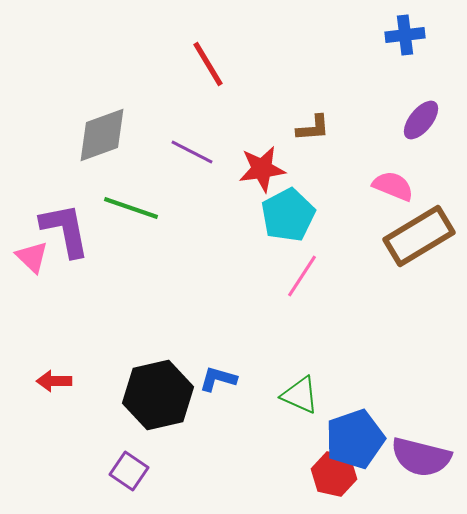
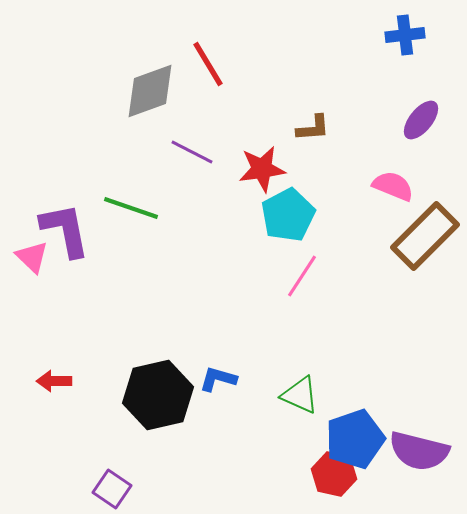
gray diamond: moved 48 px right, 44 px up
brown rectangle: moved 6 px right; rotated 14 degrees counterclockwise
purple semicircle: moved 2 px left, 6 px up
purple square: moved 17 px left, 18 px down
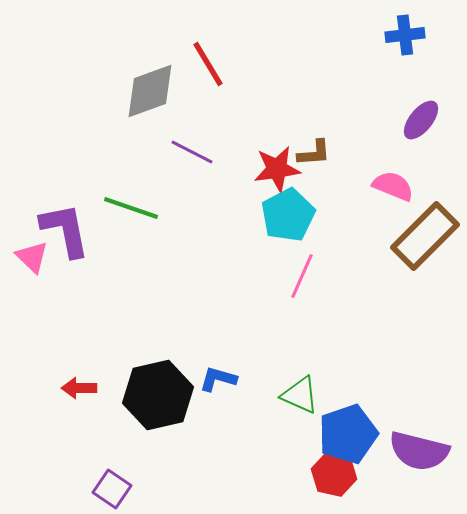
brown L-shape: moved 1 px right, 25 px down
red star: moved 15 px right
pink line: rotated 9 degrees counterclockwise
red arrow: moved 25 px right, 7 px down
blue pentagon: moved 7 px left, 5 px up
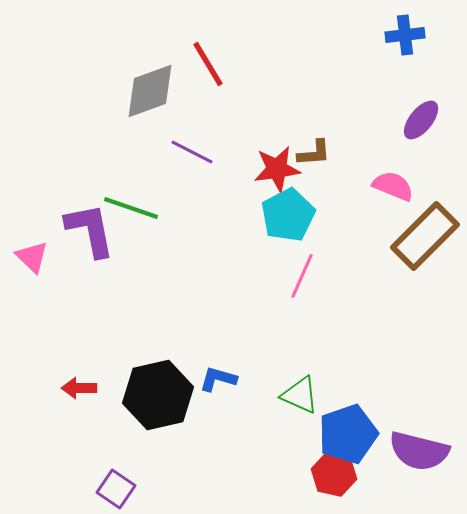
purple L-shape: moved 25 px right
purple square: moved 4 px right
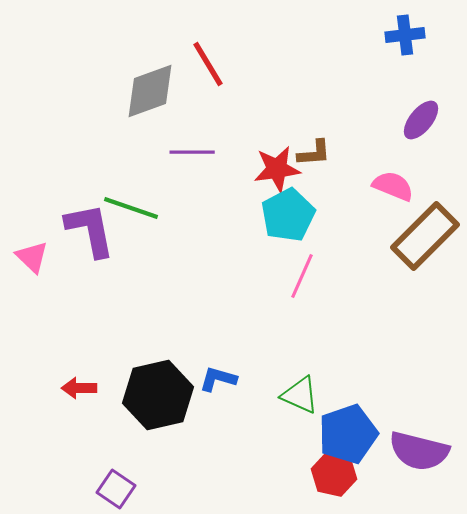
purple line: rotated 27 degrees counterclockwise
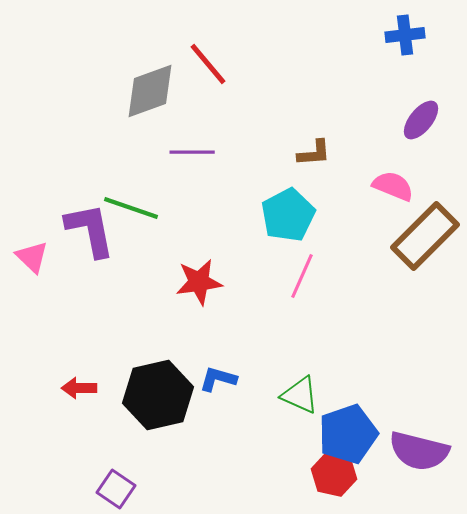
red line: rotated 9 degrees counterclockwise
red star: moved 78 px left, 113 px down
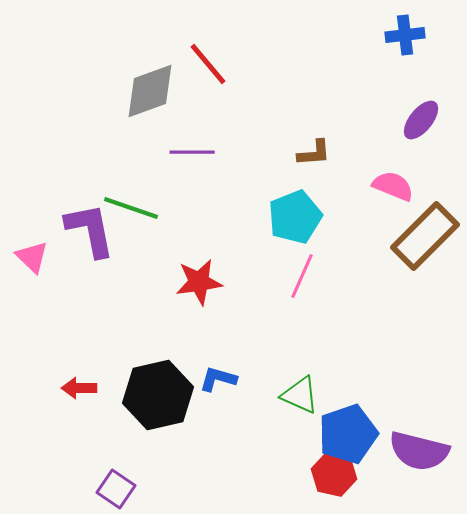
cyan pentagon: moved 7 px right, 2 px down; rotated 6 degrees clockwise
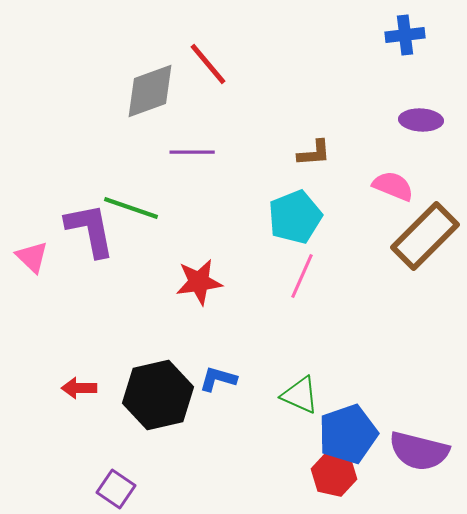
purple ellipse: rotated 54 degrees clockwise
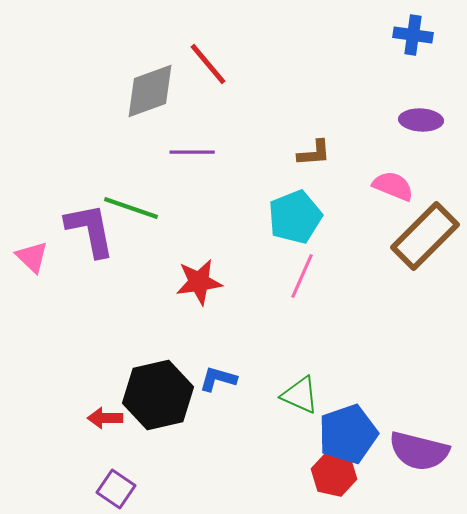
blue cross: moved 8 px right; rotated 15 degrees clockwise
red arrow: moved 26 px right, 30 px down
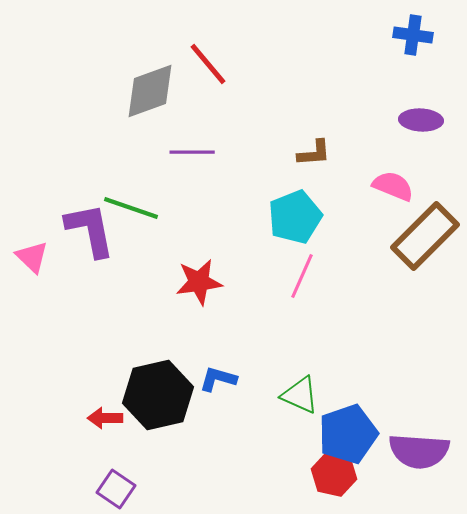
purple semicircle: rotated 10 degrees counterclockwise
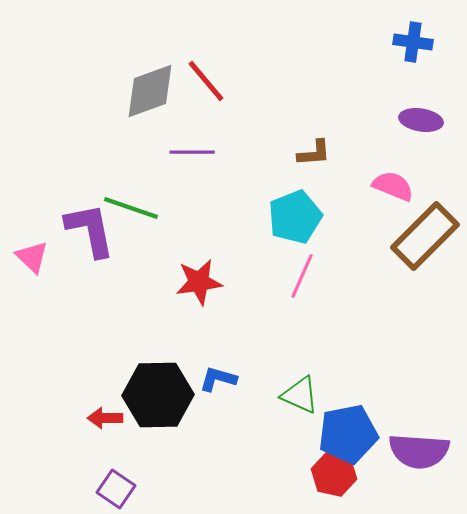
blue cross: moved 7 px down
red line: moved 2 px left, 17 px down
purple ellipse: rotated 6 degrees clockwise
black hexagon: rotated 12 degrees clockwise
blue pentagon: rotated 8 degrees clockwise
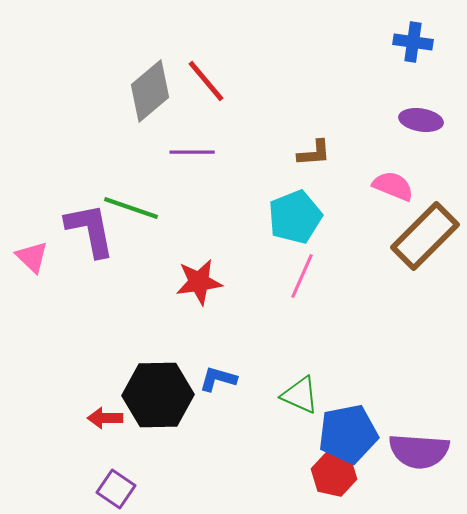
gray diamond: rotated 20 degrees counterclockwise
